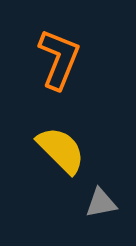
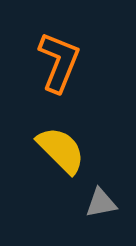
orange L-shape: moved 3 px down
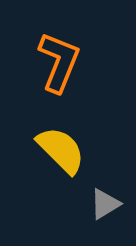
gray triangle: moved 4 px right, 1 px down; rotated 20 degrees counterclockwise
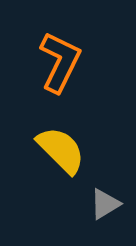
orange L-shape: moved 1 px right; rotated 4 degrees clockwise
